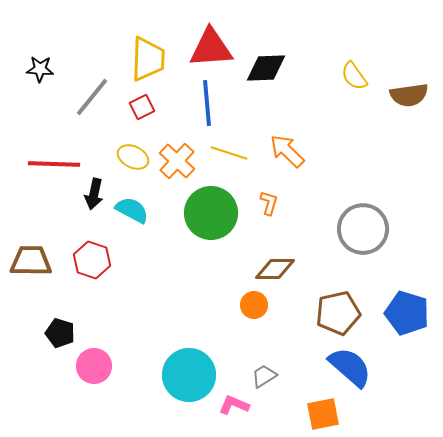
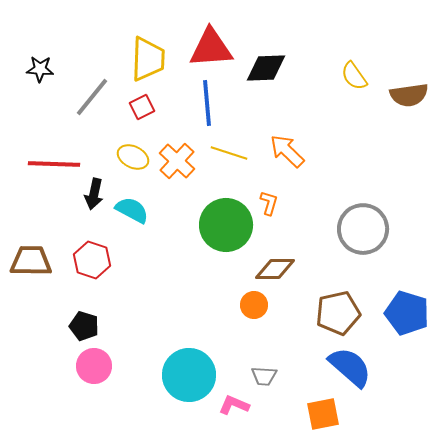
green circle: moved 15 px right, 12 px down
black pentagon: moved 24 px right, 7 px up
gray trapezoid: rotated 144 degrees counterclockwise
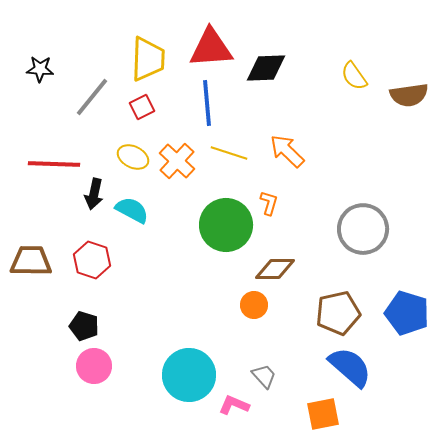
gray trapezoid: rotated 136 degrees counterclockwise
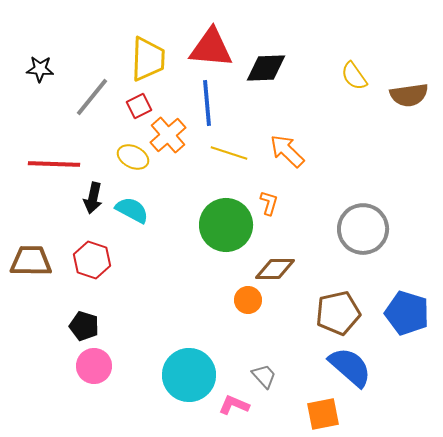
red triangle: rotated 9 degrees clockwise
red square: moved 3 px left, 1 px up
orange cross: moved 9 px left, 26 px up; rotated 6 degrees clockwise
black arrow: moved 1 px left, 4 px down
orange circle: moved 6 px left, 5 px up
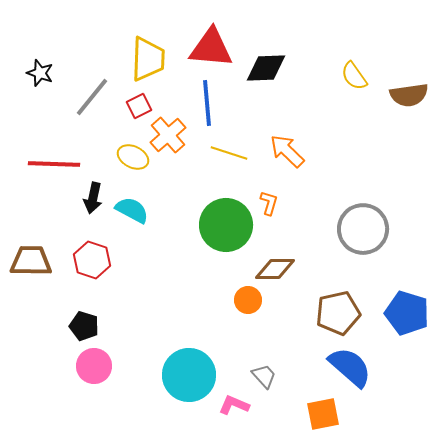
black star: moved 4 px down; rotated 16 degrees clockwise
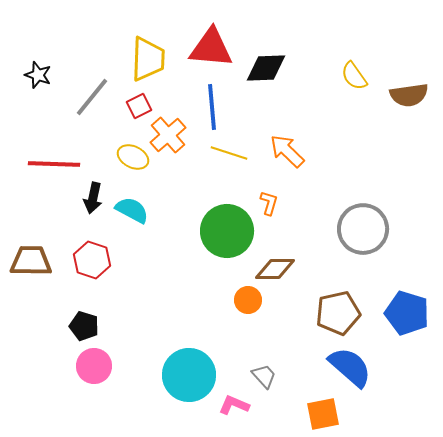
black star: moved 2 px left, 2 px down
blue line: moved 5 px right, 4 px down
green circle: moved 1 px right, 6 px down
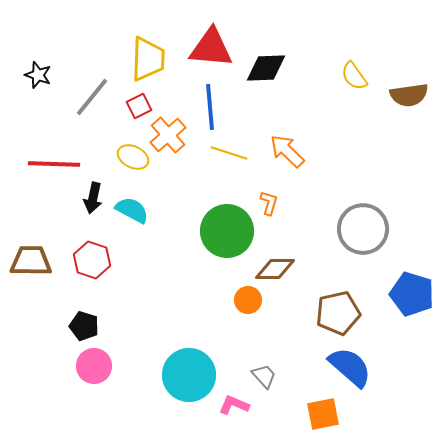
blue line: moved 2 px left
blue pentagon: moved 5 px right, 19 px up
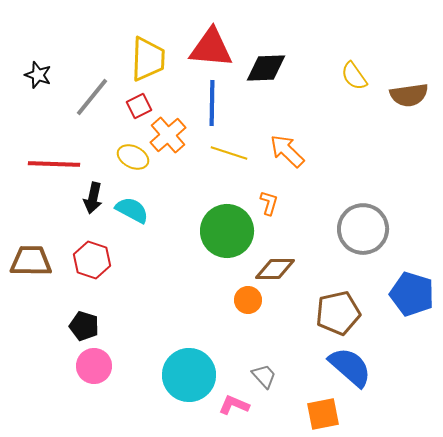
blue line: moved 2 px right, 4 px up; rotated 6 degrees clockwise
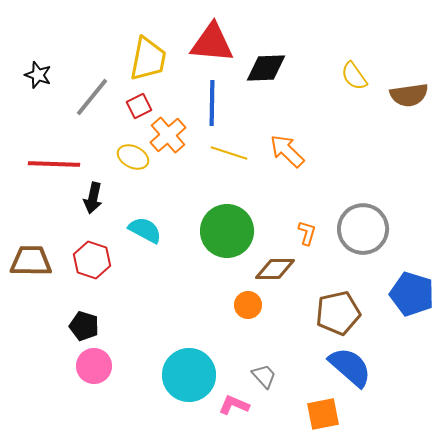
red triangle: moved 1 px right, 5 px up
yellow trapezoid: rotated 9 degrees clockwise
orange L-shape: moved 38 px right, 30 px down
cyan semicircle: moved 13 px right, 20 px down
orange circle: moved 5 px down
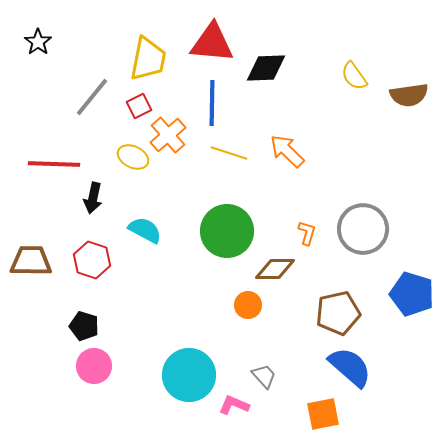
black star: moved 33 px up; rotated 16 degrees clockwise
